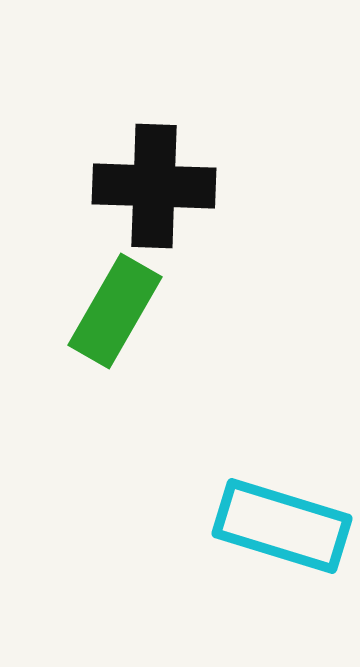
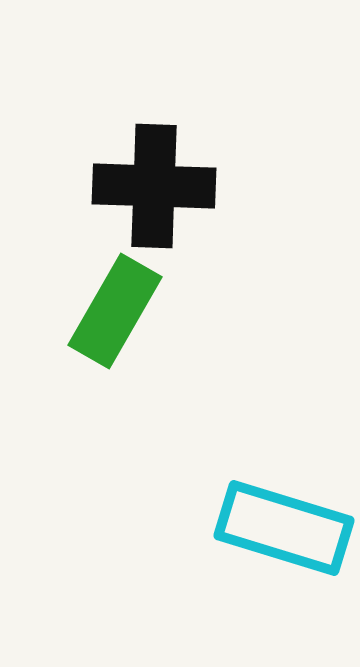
cyan rectangle: moved 2 px right, 2 px down
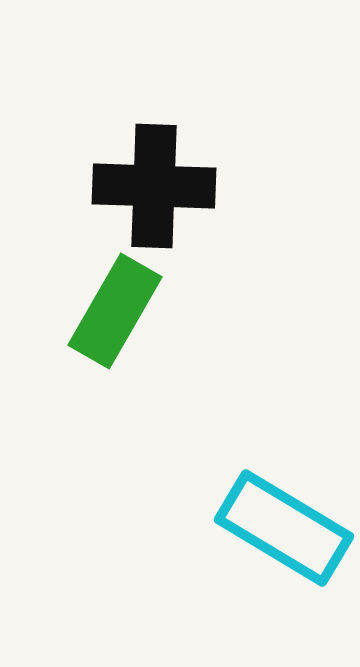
cyan rectangle: rotated 14 degrees clockwise
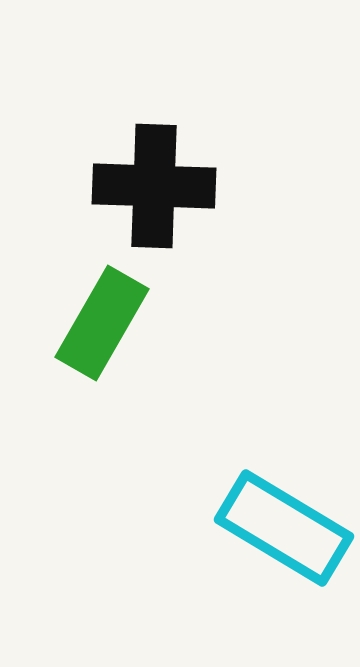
green rectangle: moved 13 px left, 12 px down
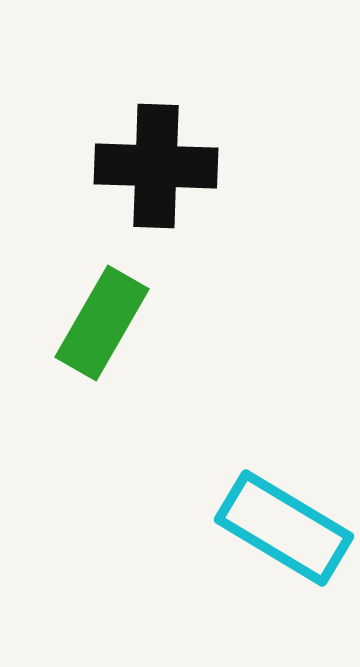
black cross: moved 2 px right, 20 px up
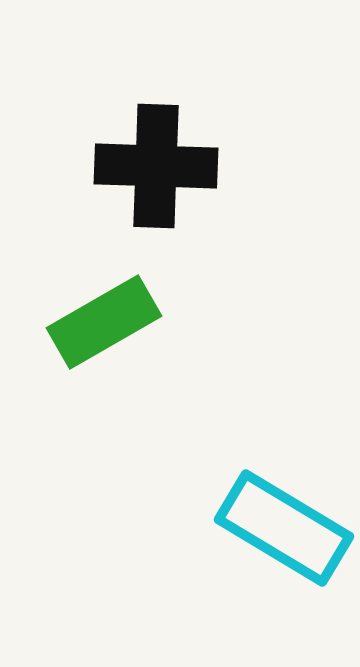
green rectangle: moved 2 px right, 1 px up; rotated 30 degrees clockwise
